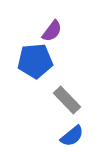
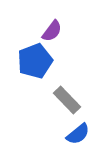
blue pentagon: rotated 16 degrees counterclockwise
blue semicircle: moved 6 px right, 2 px up
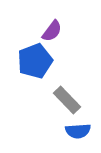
blue semicircle: moved 3 px up; rotated 35 degrees clockwise
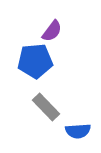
blue pentagon: rotated 16 degrees clockwise
gray rectangle: moved 21 px left, 7 px down
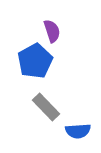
purple semicircle: rotated 55 degrees counterclockwise
blue pentagon: rotated 24 degrees counterclockwise
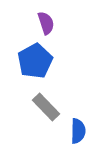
purple semicircle: moved 6 px left, 8 px up
blue semicircle: rotated 85 degrees counterclockwise
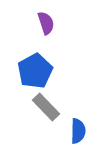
blue pentagon: moved 10 px down
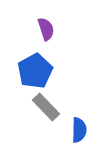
purple semicircle: moved 6 px down
blue semicircle: moved 1 px right, 1 px up
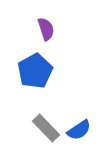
gray rectangle: moved 21 px down
blue semicircle: rotated 55 degrees clockwise
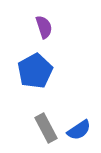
purple semicircle: moved 2 px left, 2 px up
gray rectangle: rotated 16 degrees clockwise
